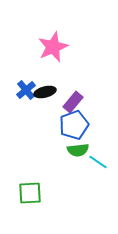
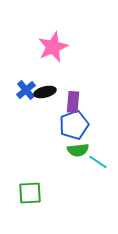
purple rectangle: rotated 35 degrees counterclockwise
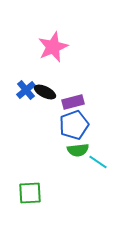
black ellipse: rotated 40 degrees clockwise
purple rectangle: rotated 70 degrees clockwise
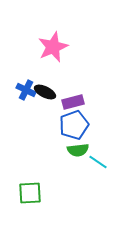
blue cross: rotated 24 degrees counterclockwise
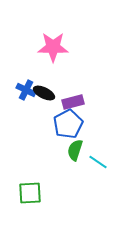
pink star: rotated 24 degrees clockwise
black ellipse: moved 1 px left, 1 px down
blue pentagon: moved 6 px left, 1 px up; rotated 8 degrees counterclockwise
green semicircle: moved 3 px left; rotated 115 degrees clockwise
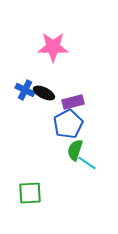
blue cross: moved 1 px left
cyan line: moved 11 px left, 1 px down
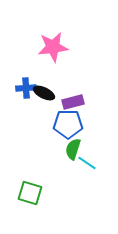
pink star: rotated 8 degrees counterclockwise
blue cross: moved 1 px right, 2 px up; rotated 30 degrees counterclockwise
blue pentagon: rotated 28 degrees clockwise
green semicircle: moved 2 px left, 1 px up
green square: rotated 20 degrees clockwise
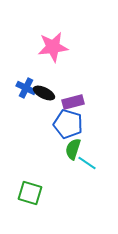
blue cross: rotated 30 degrees clockwise
blue pentagon: rotated 16 degrees clockwise
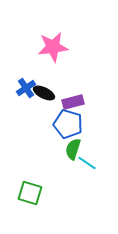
blue cross: rotated 30 degrees clockwise
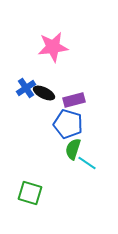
purple rectangle: moved 1 px right, 2 px up
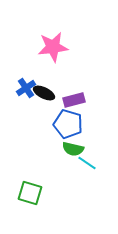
green semicircle: rotated 95 degrees counterclockwise
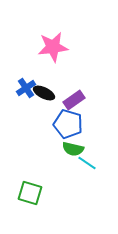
purple rectangle: rotated 20 degrees counterclockwise
